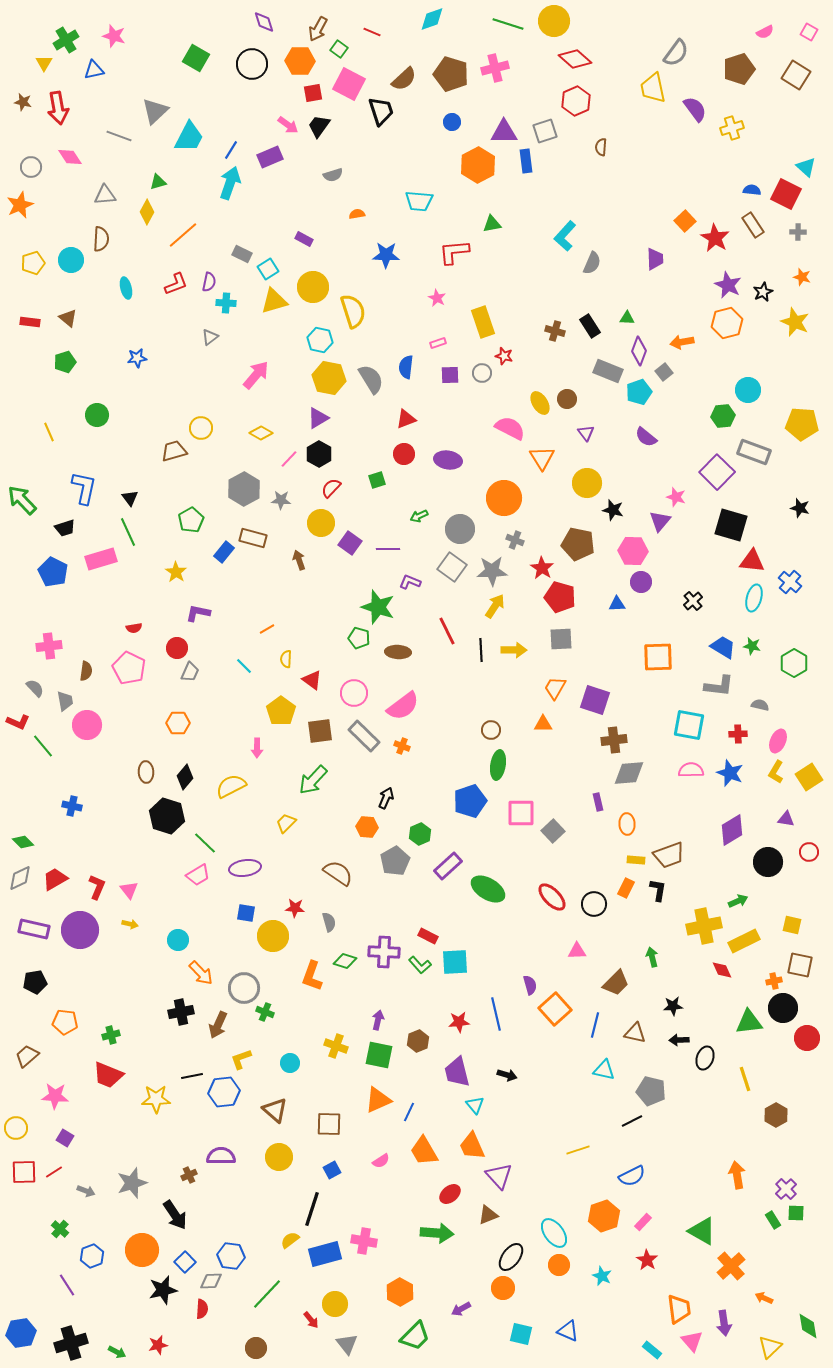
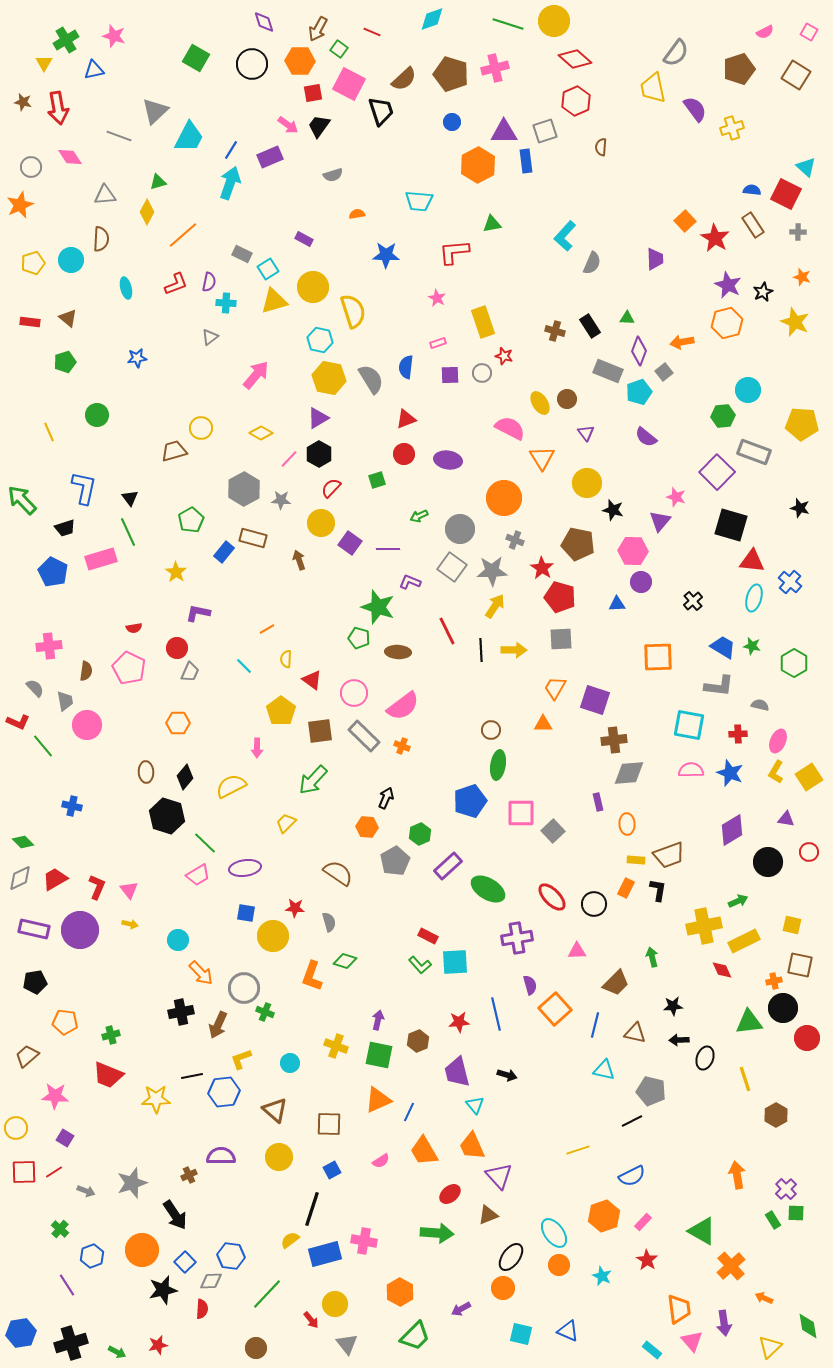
purple cross at (384, 952): moved 133 px right, 14 px up; rotated 12 degrees counterclockwise
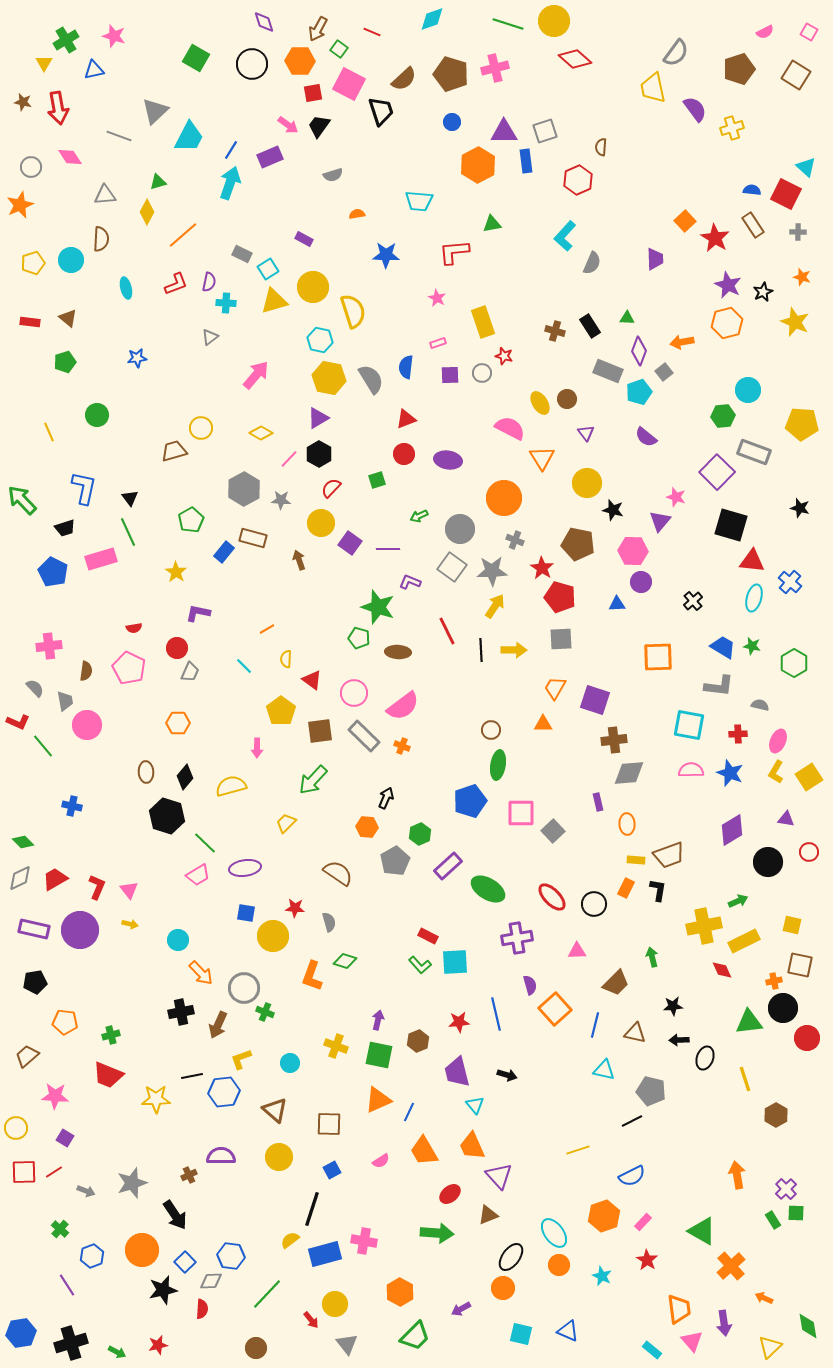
red hexagon at (576, 101): moved 2 px right, 79 px down
yellow semicircle at (231, 786): rotated 12 degrees clockwise
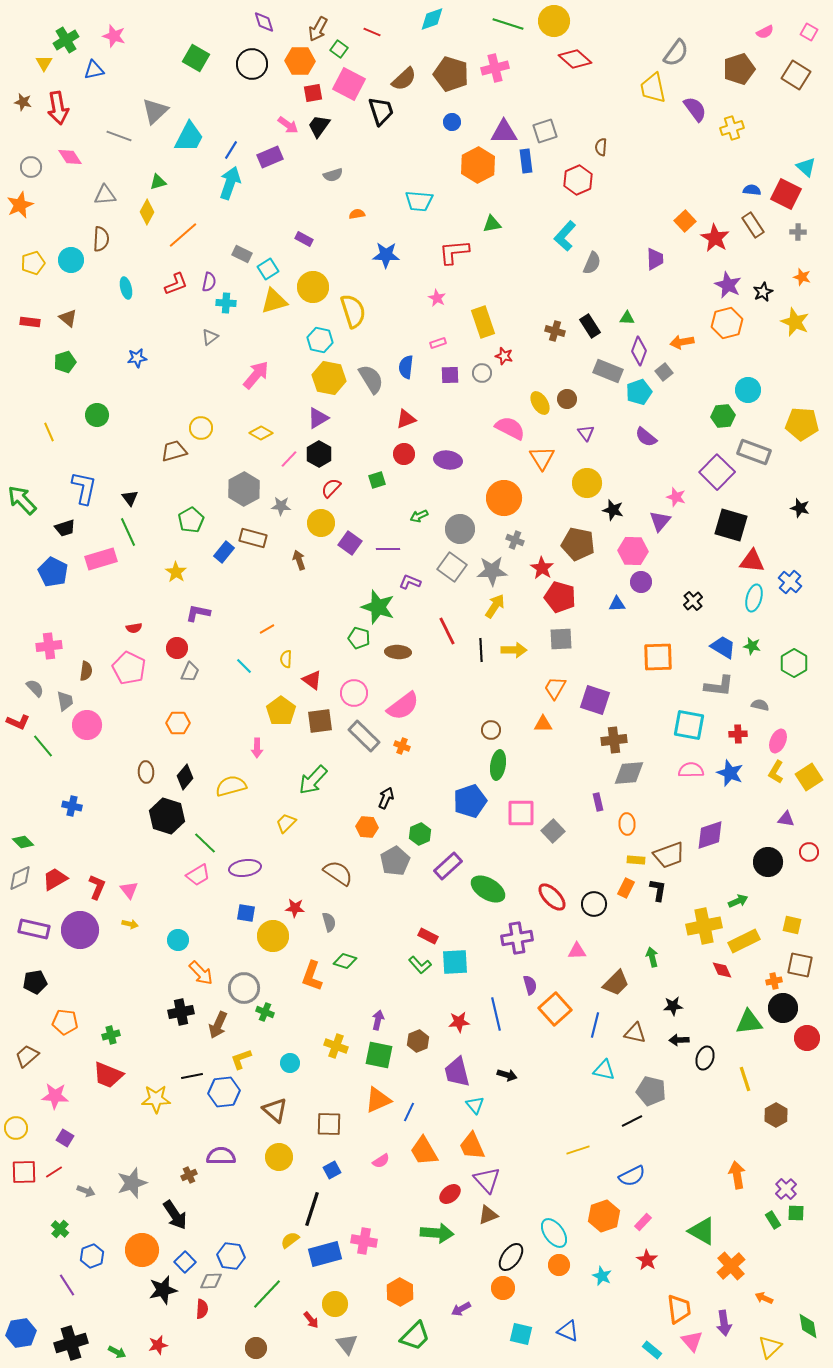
gray star at (281, 500): moved 6 px down
brown square at (320, 731): moved 10 px up
purple diamond at (732, 830): moved 22 px left, 5 px down; rotated 12 degrees clockwise
purple triangle at (499, 1176): moved 12 px left, 4 px down
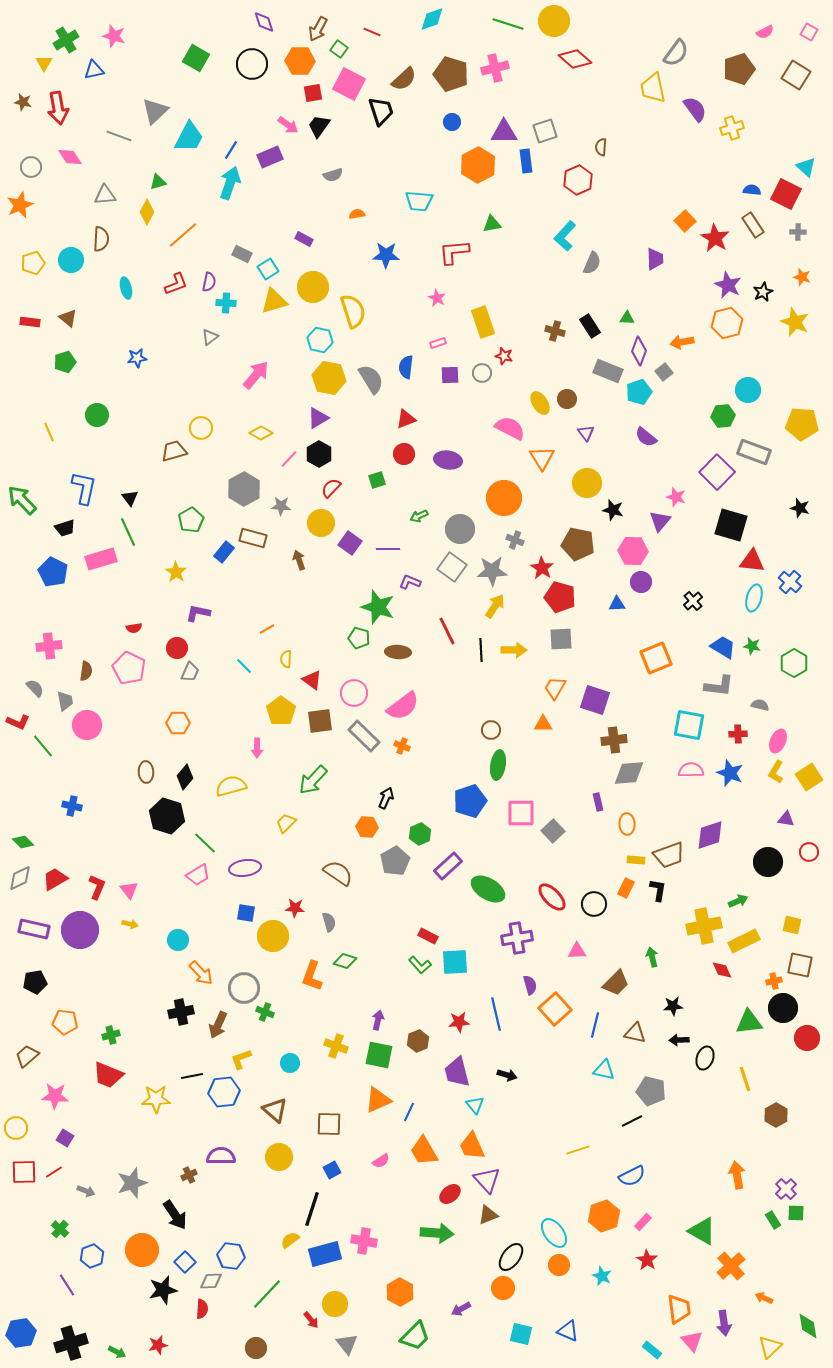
orange square at (658, 657): moved 2 px left, 1 px down; rotated 20 degrees counterclockwise
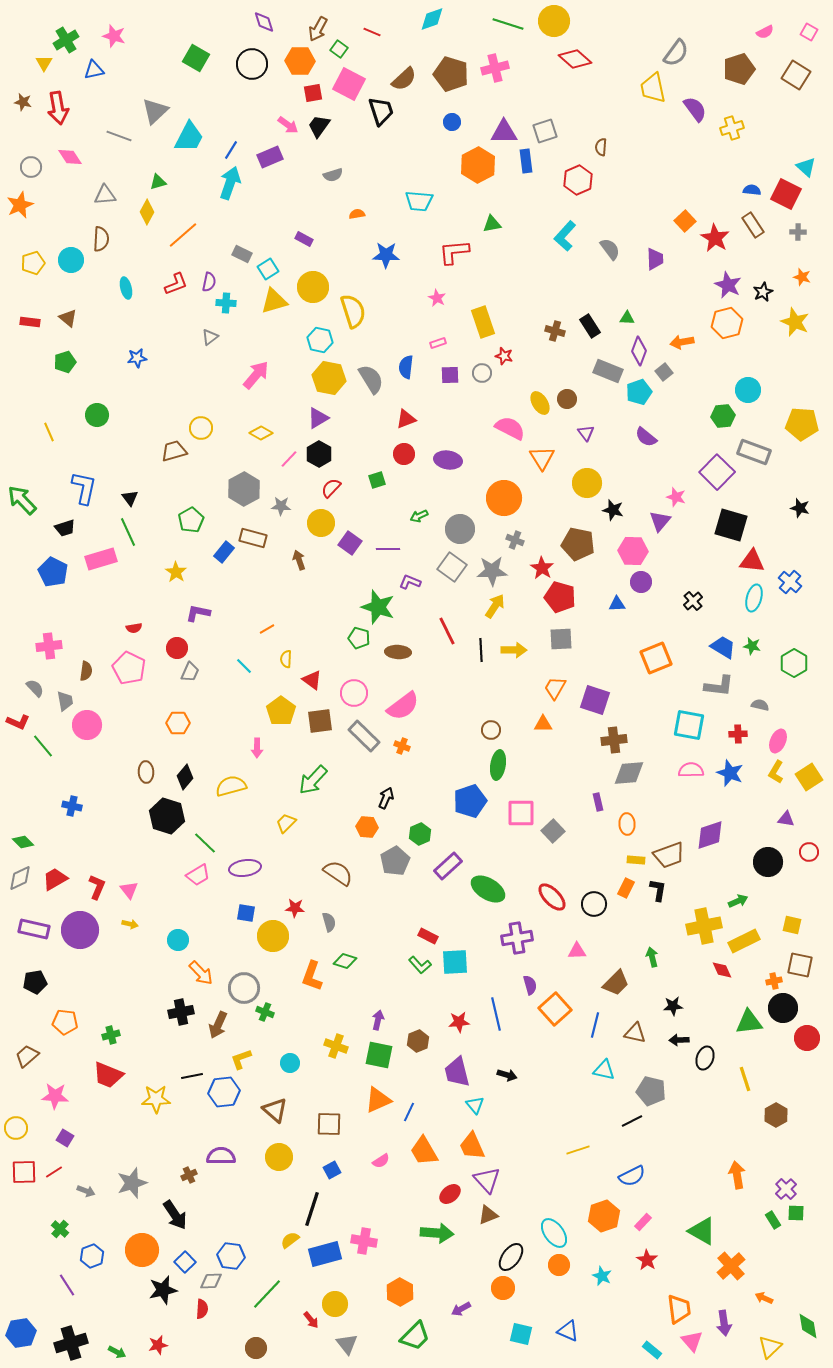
gray semicircle at (592, 263): moved 18 px right, 14 px up; rotated 60 degrees counterclockwise
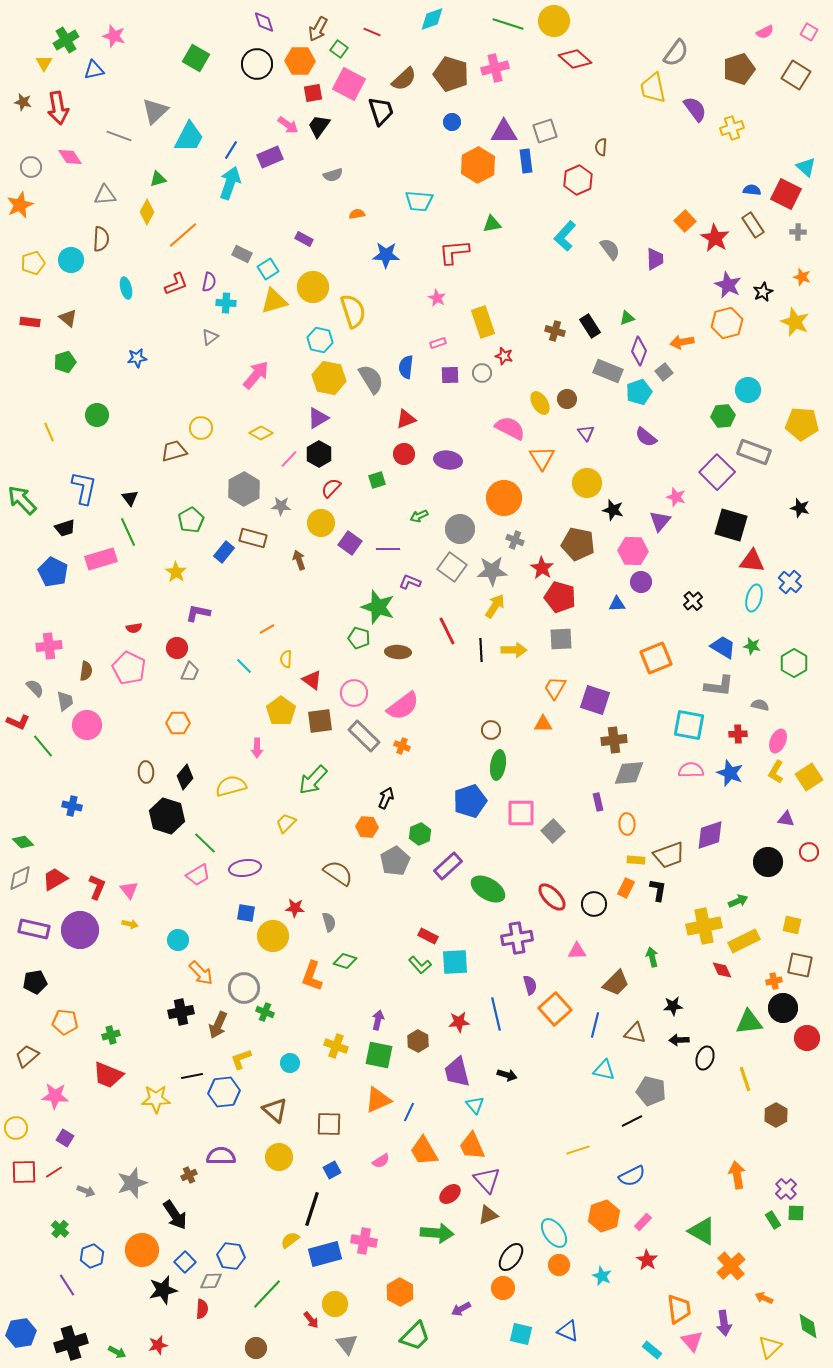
black circle at (252, 64): moved 5 px right
green triangle at (158, 182): moved 3 px up
green triangle at (627, 318): rotated 21 degrees counterclockwise
brown hexagon at (418, 1041): rotated 10 degrees counterclockwise
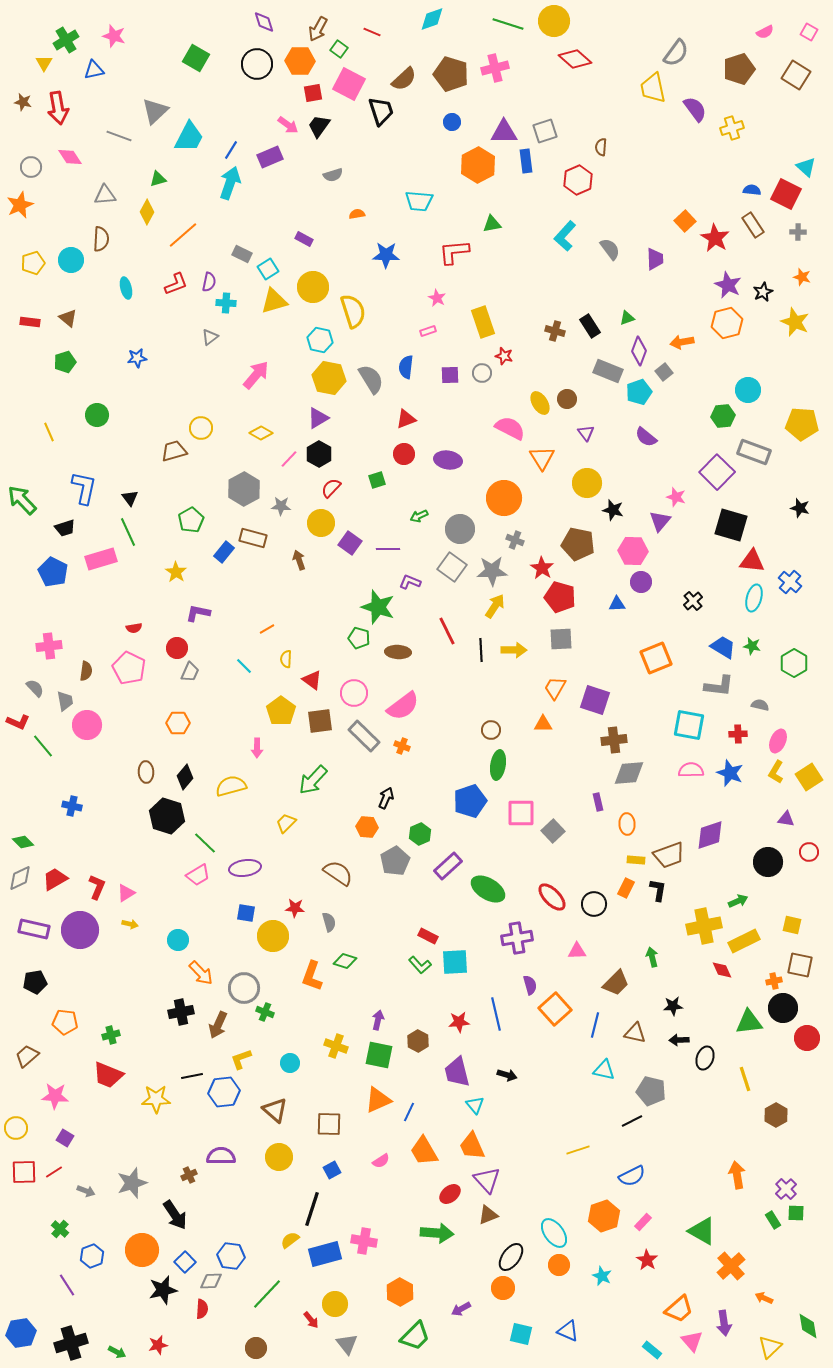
pink rectangle at (438, 343): moved 10 px left, 12 px up
pink triangle at (129, 890): moved 3 px left, 3 px down; rotated 36 degrees clockwise
orange trapezoid at (679, 1309): rotated 56 degrees clockwise
